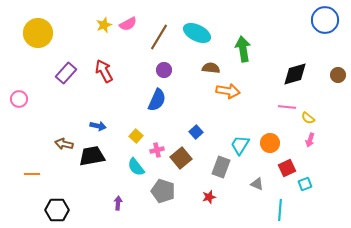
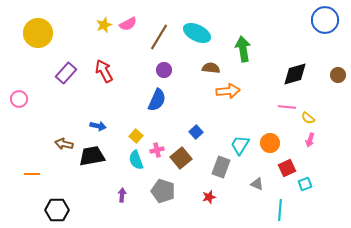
orange arrow: rotated 15 degrees counterclockwise
cyan semicircle: moved 7 px up; rotated 18 degrees clockwise
purple arrow: moved 4 px right, 8 px up
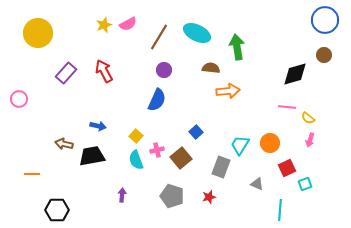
green arrow: moved 6 px left, 2 px up
brown circle: moved 14 px left, 20 px up
gray pentagon: moved 9 px right, 5 px down
